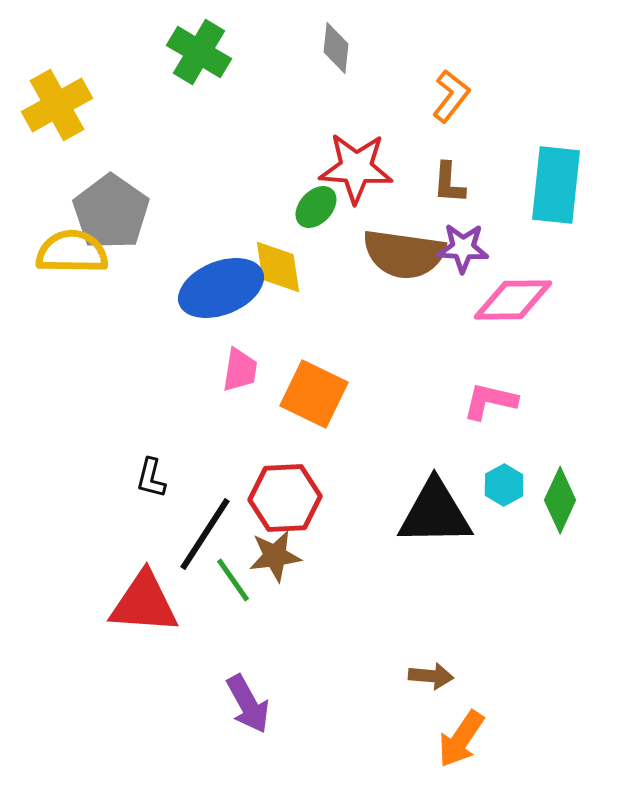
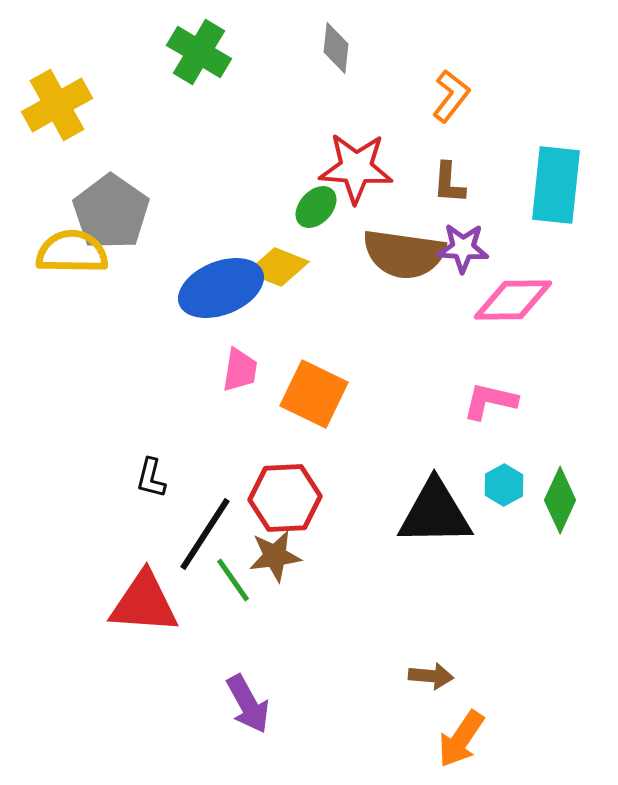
yellow diamond: rotated 60 degrees counterclockwise
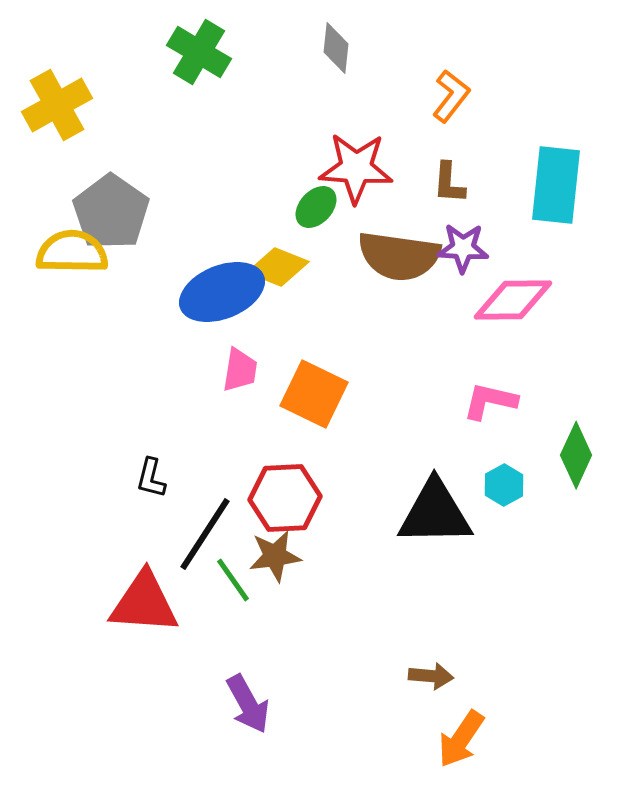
brown semicircle: moved 5 px left, 2 px down
blue ellipse: moved 1 px right, 4 px down
green diamond: moved 16 px right, 45 px up
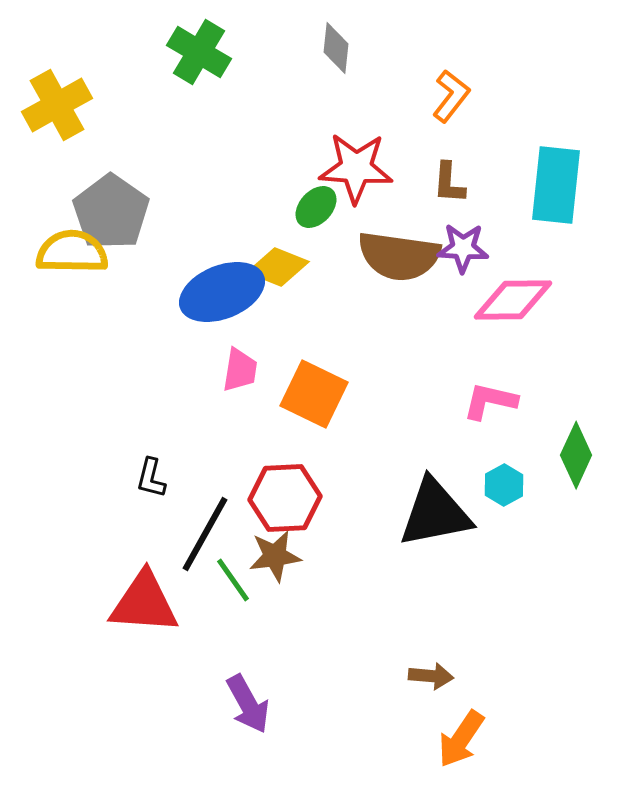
black triangle: rotated 10 degrees counterclockwise
black line: rotated 4 degrees counterclockwise
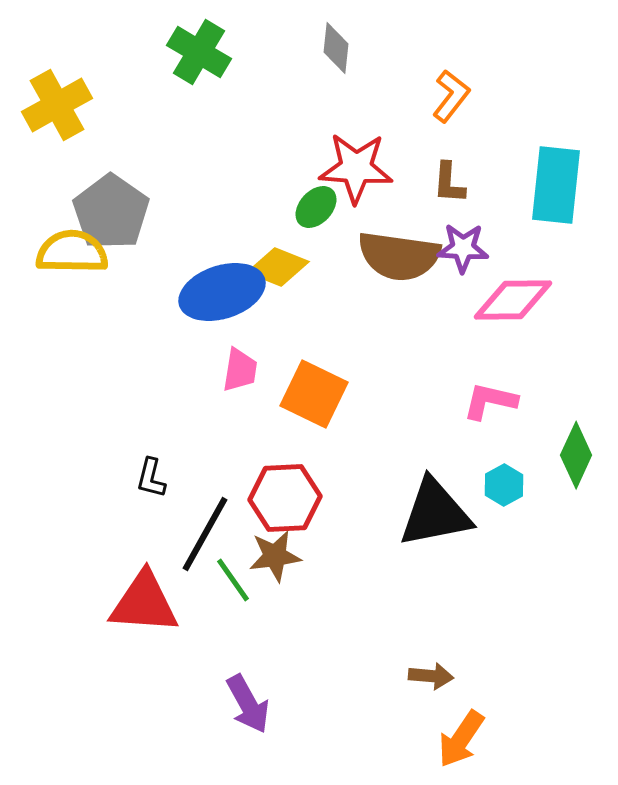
blue ellipse: rotated 4 degrees clockwise
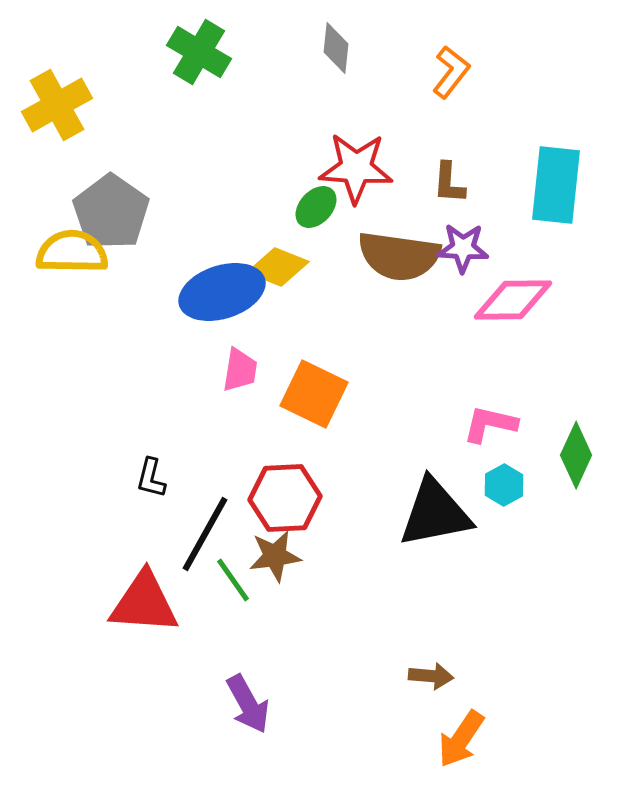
orange L-shape: moved 24 px up
pink L-shape: moved 23 px down
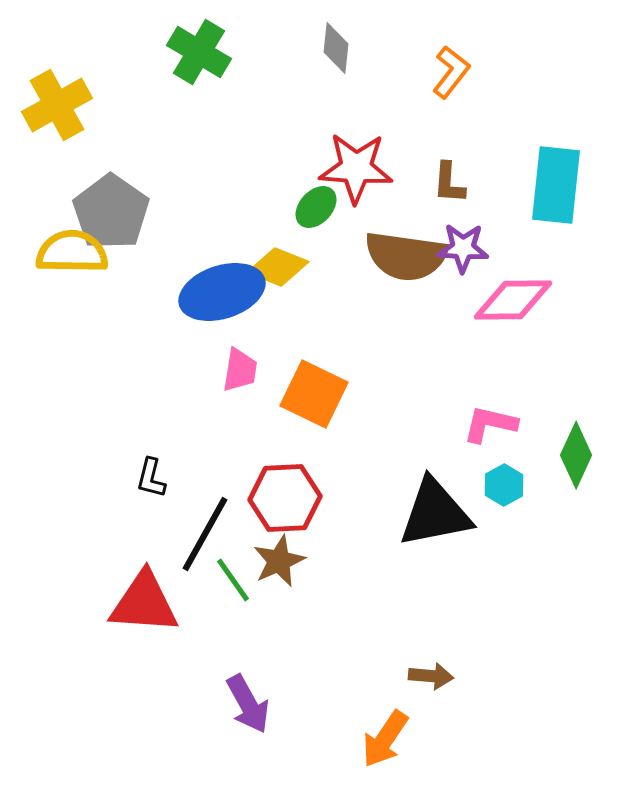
brown semicircle: moved 7 px right
brown star: moved 4 px right, 5 px down; rotated 16 degrees counterclockwise
orange arrow: moved 76 px left
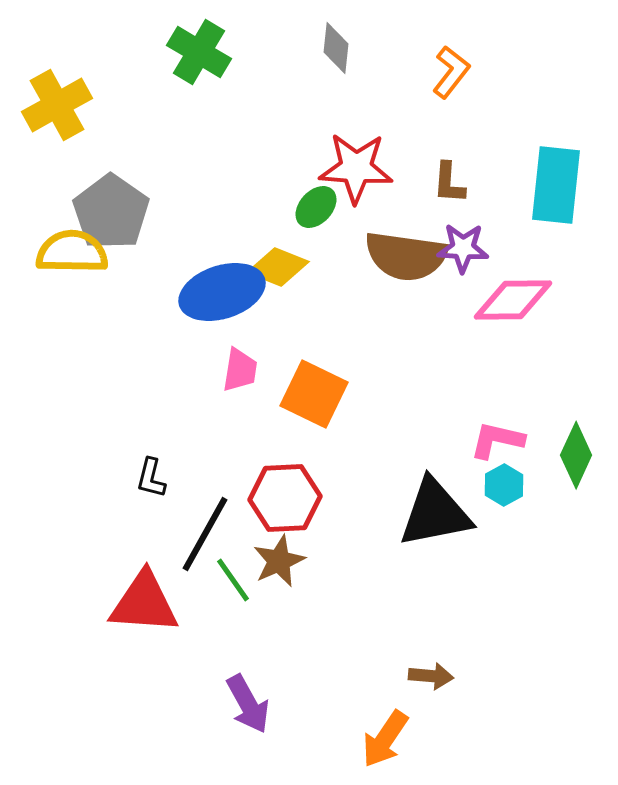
pink L-shape: moved 7 px right, 16 px down
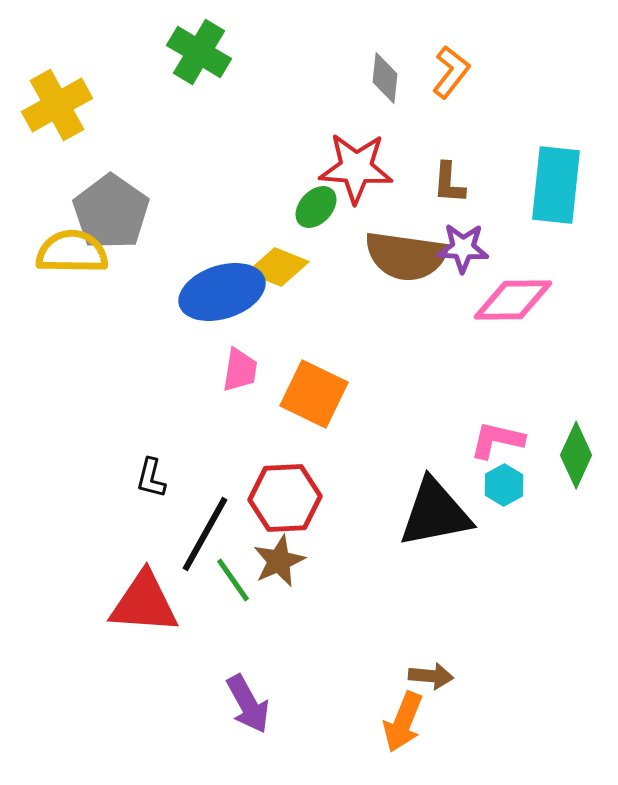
gray diamond: moved 49 px right, 30 px down
orange arrow: moved 18 px right, 17 px up; rotated 12 degrees counterclockwise
